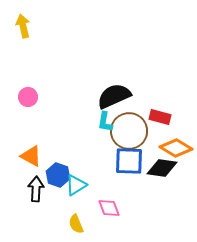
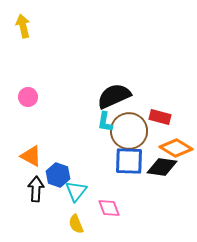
black diamond: moved 1 px up
cyan triangle: moved 6 px down; rotated 20 degrees counterclockwise
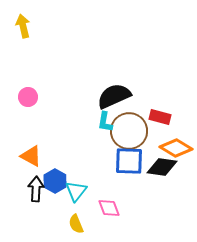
blue hexagon: moved 3 px left, 6 px down; rotated 10 degrees clockwise
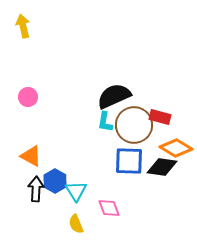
brown circle: moved 5 px right, 6 px up
cyan triangle: rotated 10 degrees counterclockwise
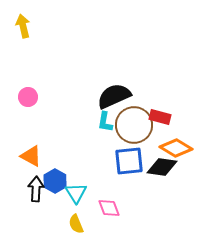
blue square: rotated 8 degrees counterclockwise
cyan triangle: moved 2 px down
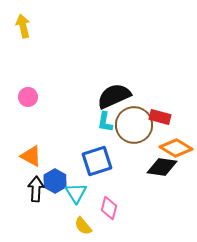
blue square: moved 32 px left; rotated 12 degrees counterclockwise
pink diamond: rotated 35 degrees clockwise
yellow semicircle: moved 7 px right, 2 px down; rotated 18 degrees counterclockwise
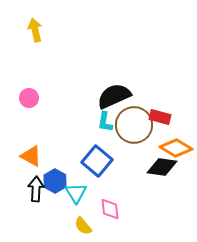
yellow arrow: moved 12 px right, 4 px down
pink circle: moved 1 px right, 1 px down
blue square: rotated 32 degrees counterclockwise
pink diamond: moved 1 px right, 1 px down; rotated 20 degrees counterclockwise
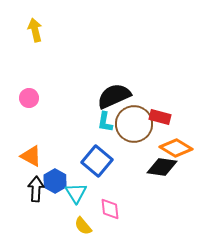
brown circle: moved 1 px up
